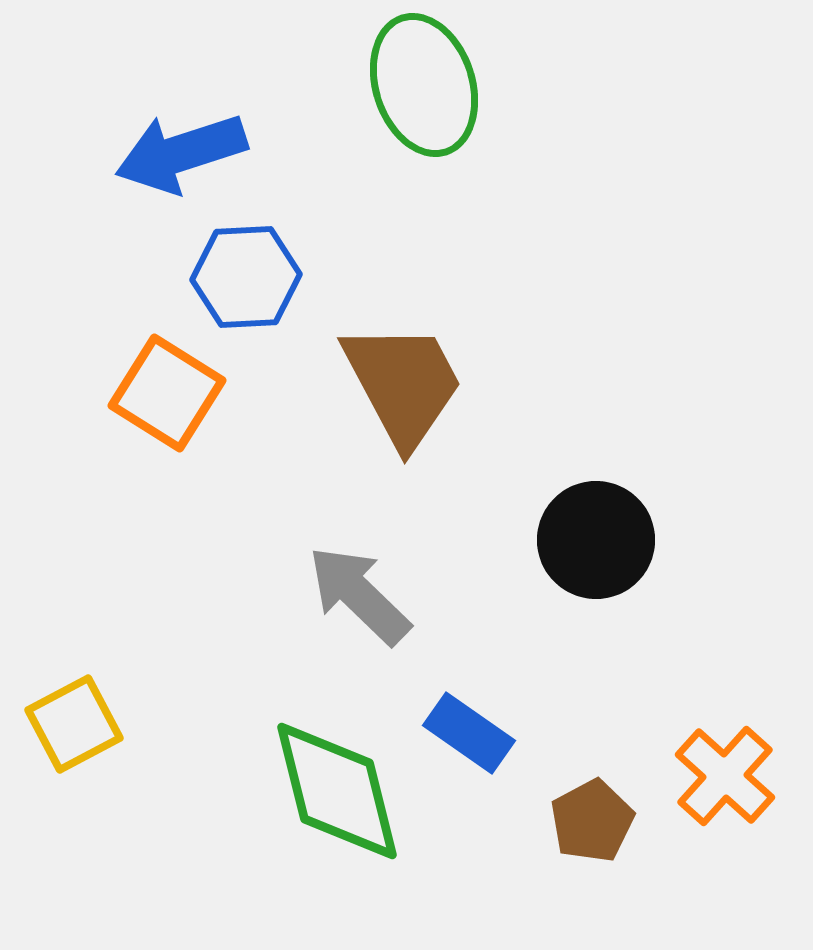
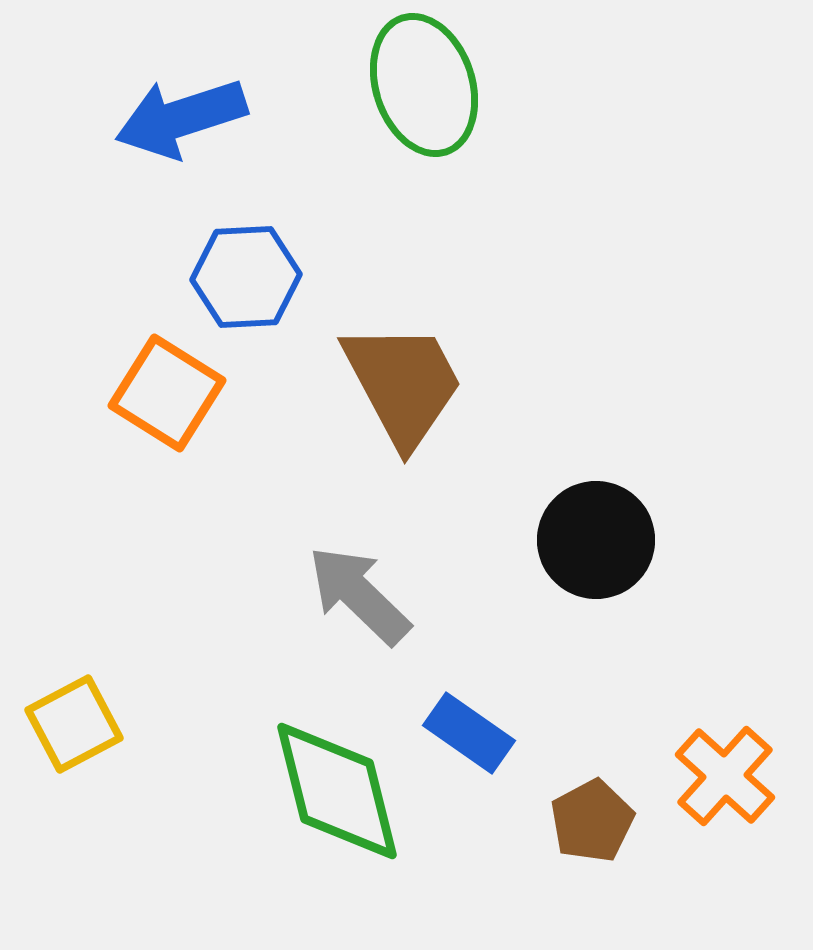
blue arrow: moved 35 px up
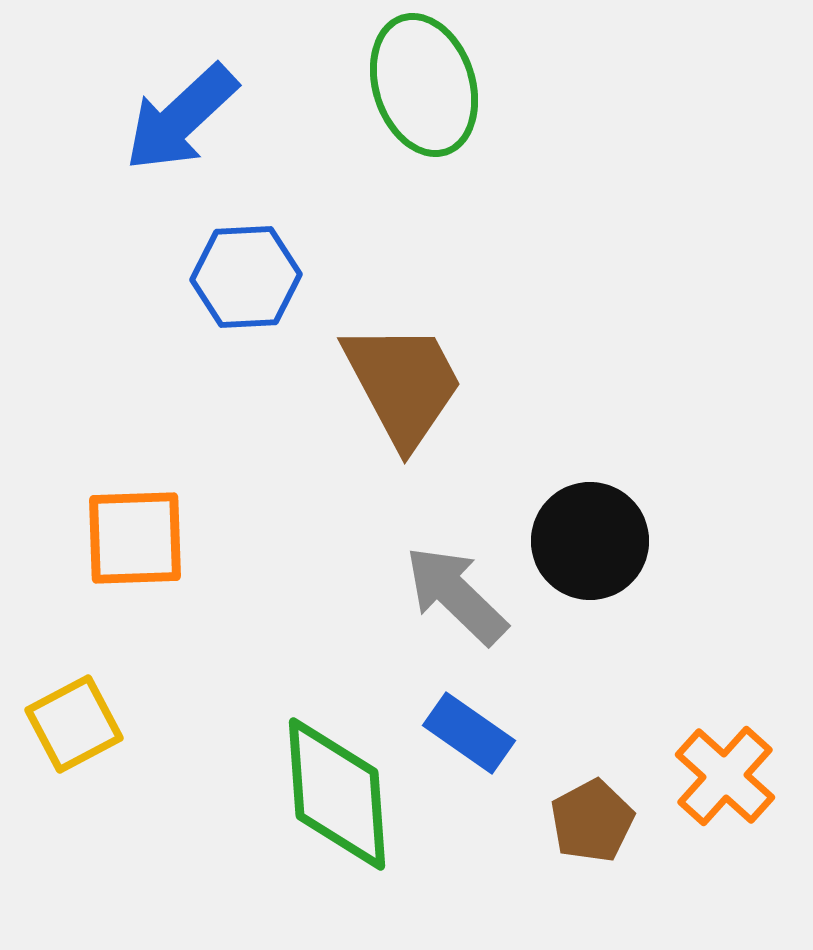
blue arrow: rotated 25 degrees counterclockwise
orange square: moved 32 px left, 145 px down; rotated 34 degrees counterclockwise
black circle: moved 6 px left, 1 px down
gray arrow: moved 97 px right
green diamond: moved 3 px down; rotated 10 degrees clockwise
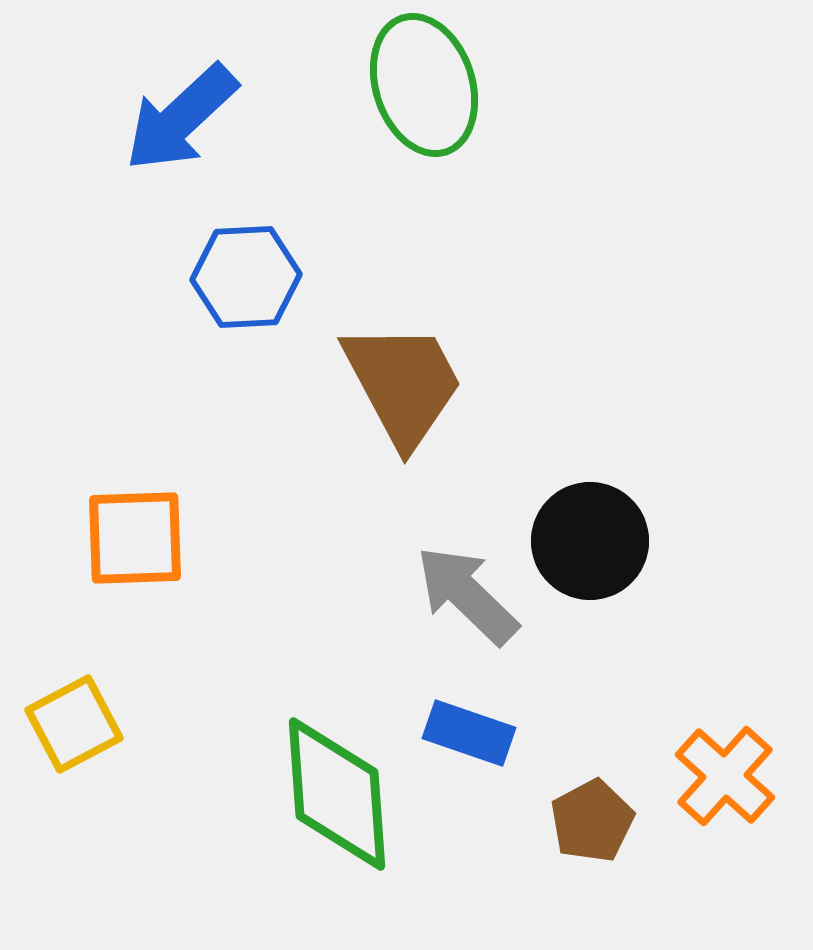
gray arrow: moved 11 px right
blue rectangle: rotated 16 degrees counterclockwise
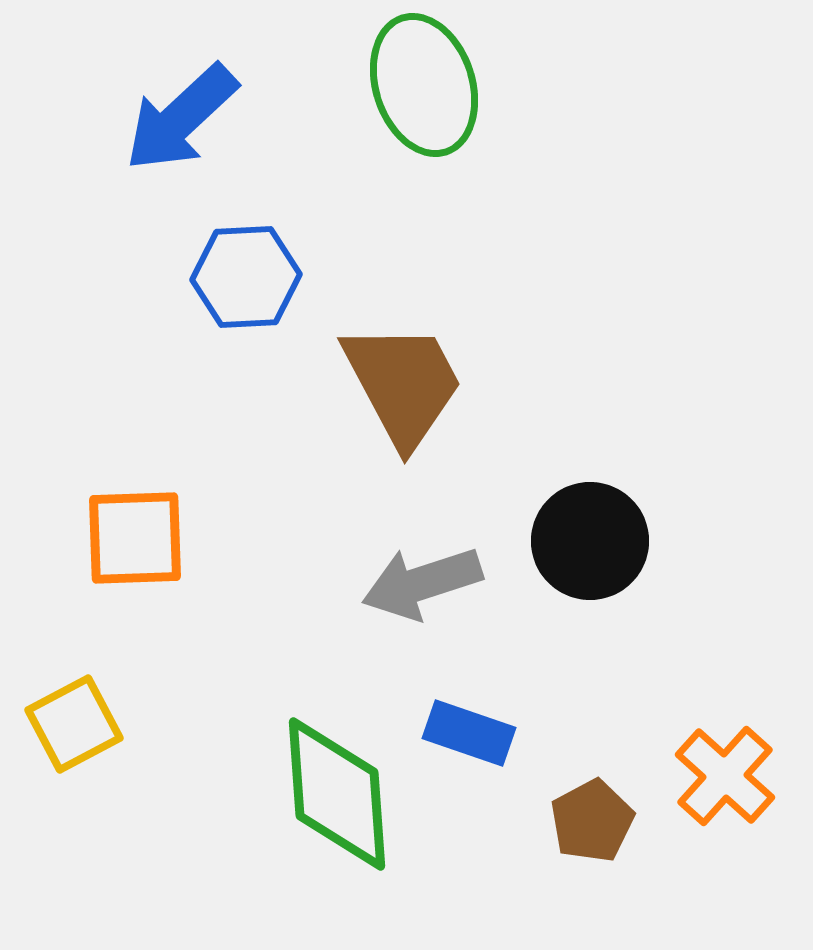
gray arrow: moved 45 px left, 12 px up; rotated 62 degrees counterclockwise
